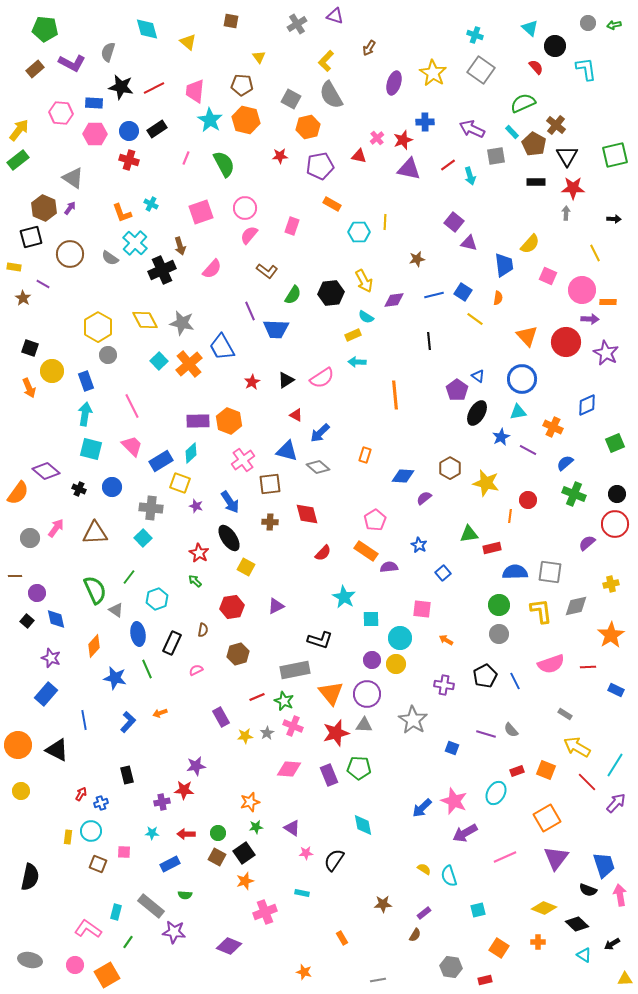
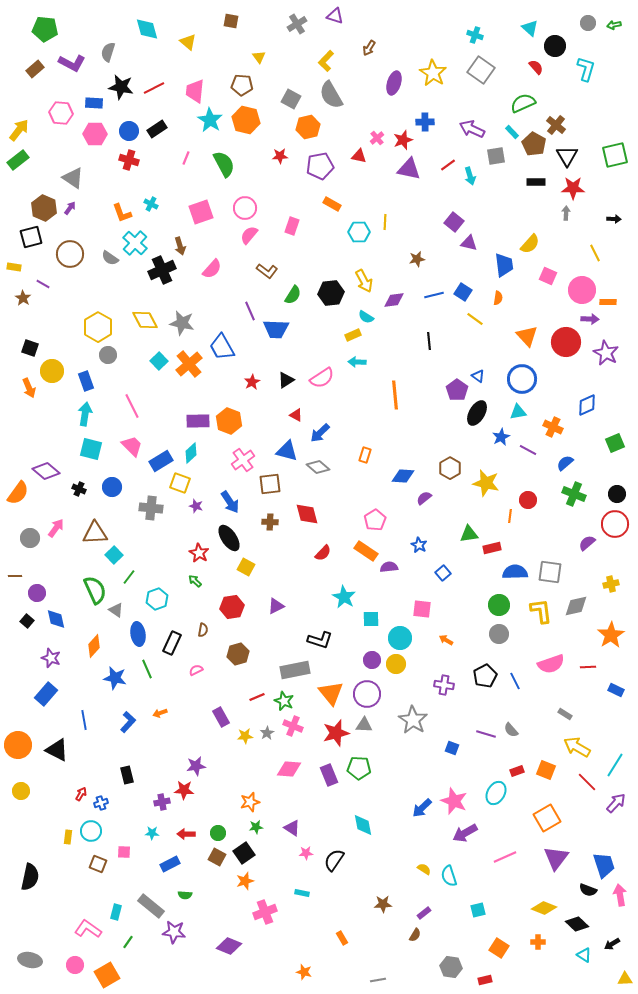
cyan L-shape at (586, 69): rotated 25 degrees clockwise
cyan square at (143, 538): moved 29 px left, 17 px down
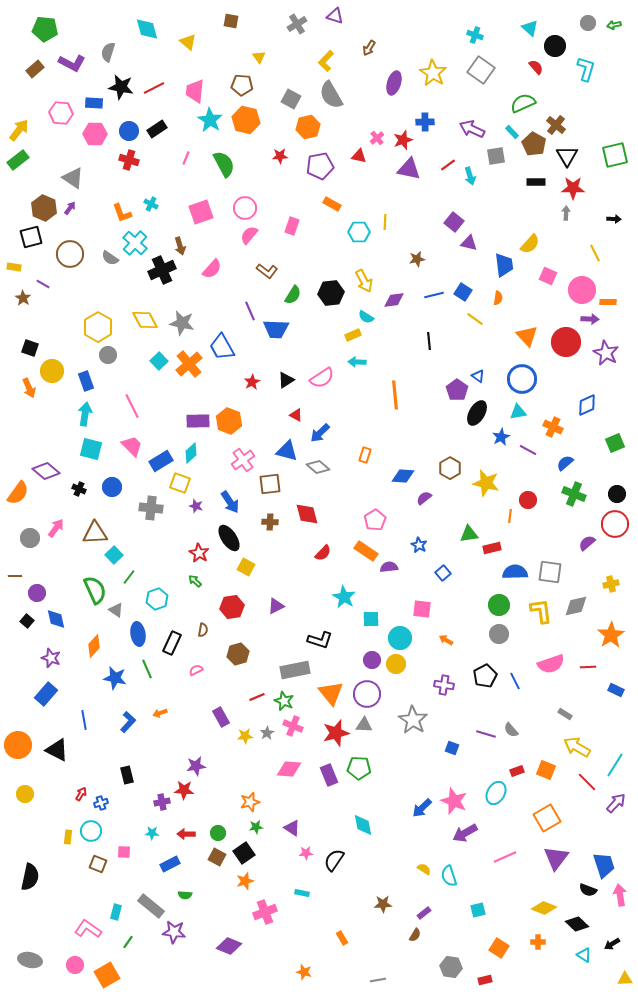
yellow circle at (21, 791): moved 4 px right, 3 px down
